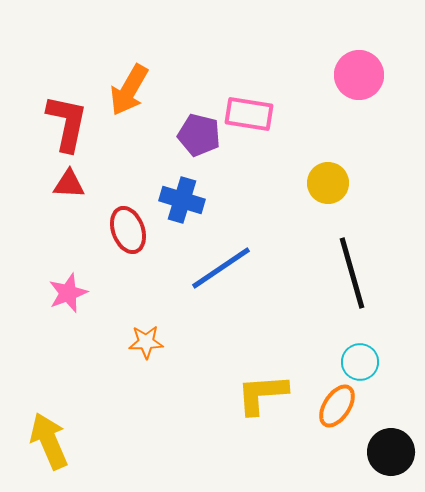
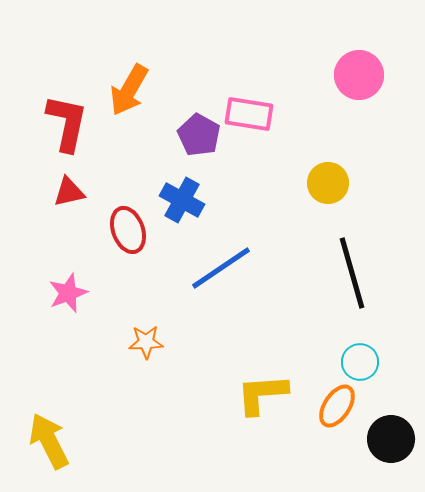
purple pentagon: rotated 15 degrees clockwise
red triangle: moved 8 px down; rotated 16 degrees counterclockwise
blue cross: rotated 12 degrees clockwise
yellow arrow: rotated 4 degrees counterclockwise
black circle: moved 13 px up
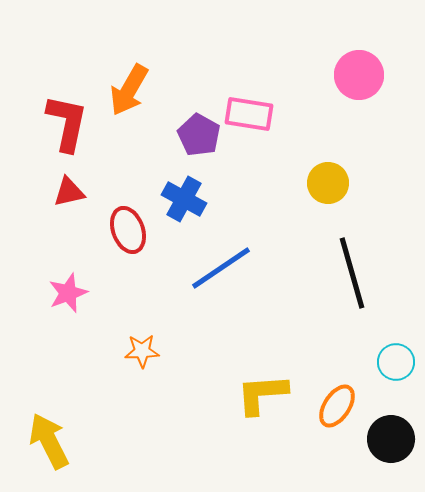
blue cross: moved 2 px right, 1 px up
orange star: moved 4 px left, 9 px down
cyan circle: moved 36 px right
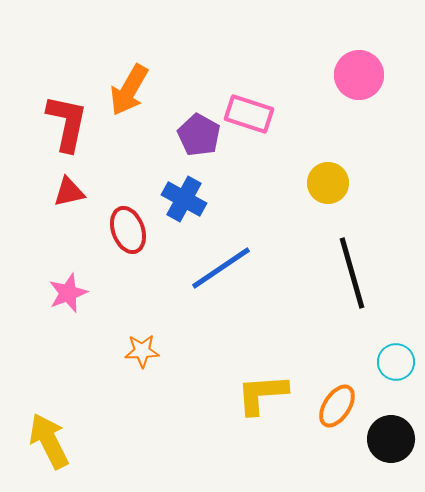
pink rectangle: rotated 9 degrees clockwise
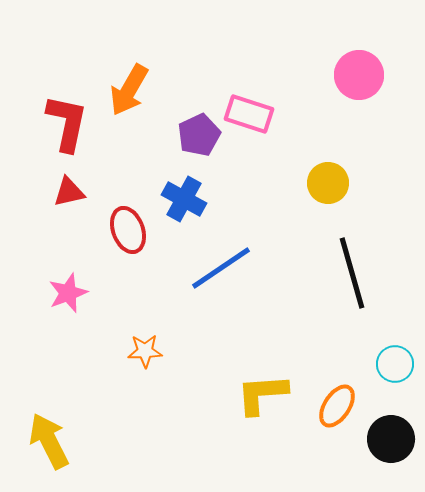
purple pentagon: rotated 18 degrees clockwise
orange star: moved 3 px right
cyan circle: moved 1 px left, 2 px down
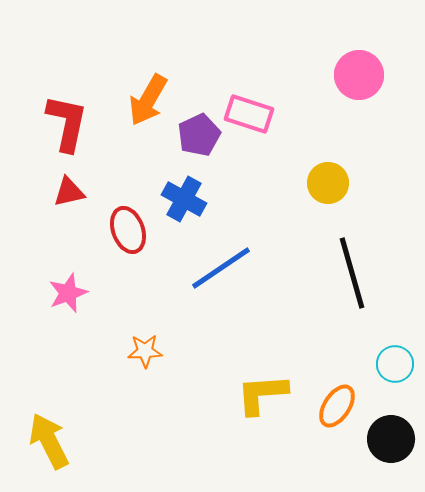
orange arrow: moved 19 px right, 10 px down
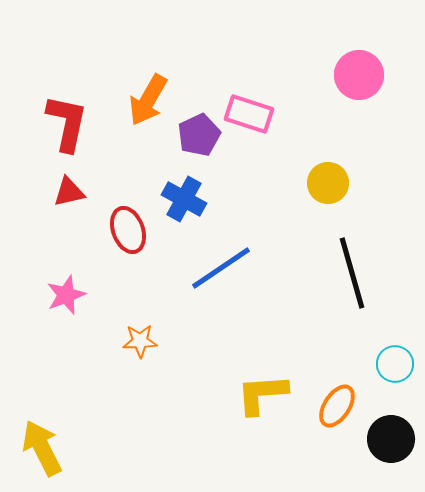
pink star: moved 2 px left, 2 px down
orange star: moved 5 px left, 10 px up
yellow arrow: moved 7 px left, 7 px down
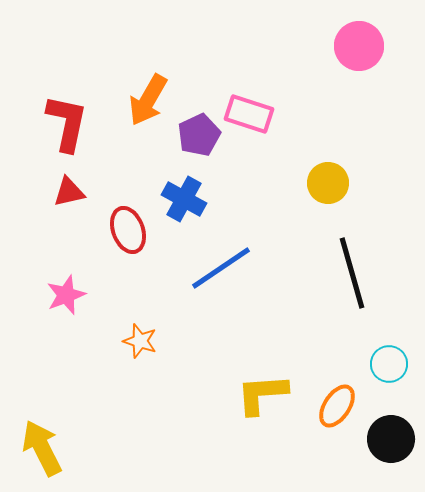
pink circle: moved 29 px up
orange star: rotated 20 degrees clockwise
cyan circle: moved 6 px left
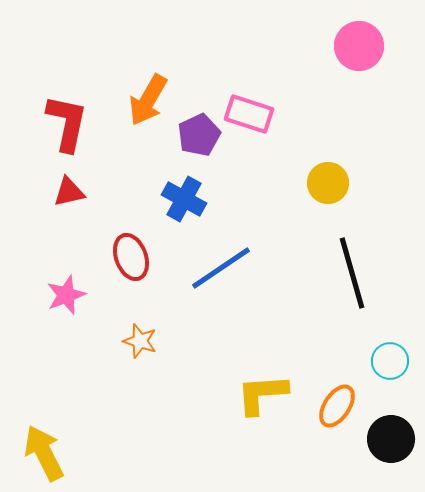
red ellipse: moved 3 px right, 27 px down
cyan circle: moved 1 px right, 3 px up
yellow arrow: moved 2 px right, 5 px down
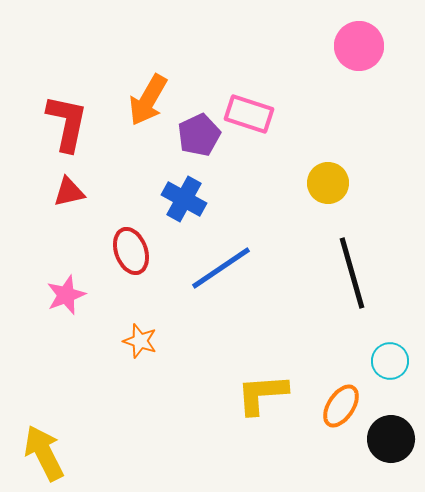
red ellipse: moved 6 px up
orange ellipse: moved 4 px right
